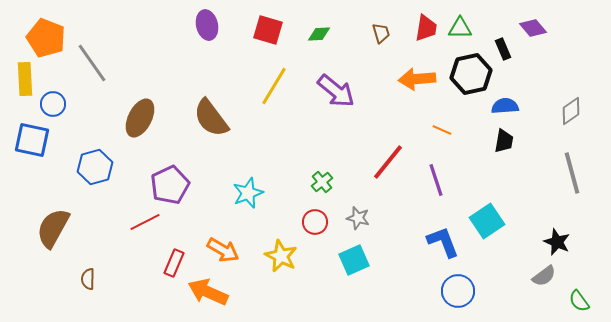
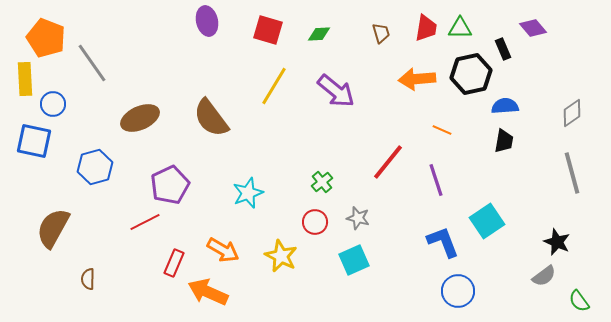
purple ellipse at (207, 25): moved 4 px up
gray diamond at (571, 111): moved 1 px right, 2 px down
brown ellipse at (140, 118): rotated 39 degrees clockwise
blue square at (32, 140): moved 2 px right, 1 px down
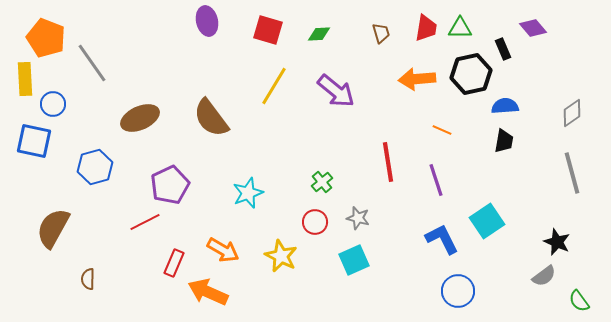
red line at (388, 162): rotated 48 degrees counterclockwise
blue L-shape at (443, 242): moved 1 px left, 3 px up; rotated 6 degrees counterclockwise
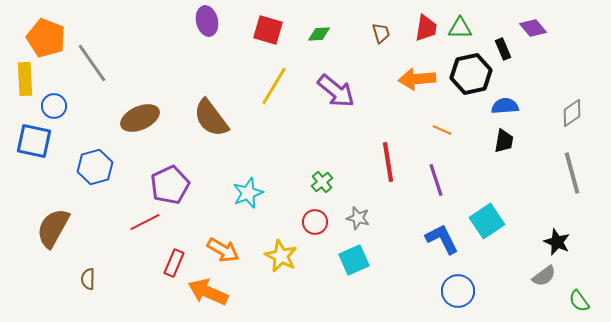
blue circle at (53, 104): moved 1 px right, 2 px down
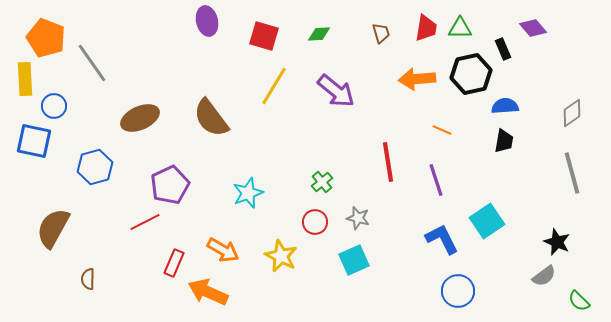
red square at (268, 30): moved 4 px left, 6 px down
green semicircle at (579, 301): rotated 10 degrees counterclockwise
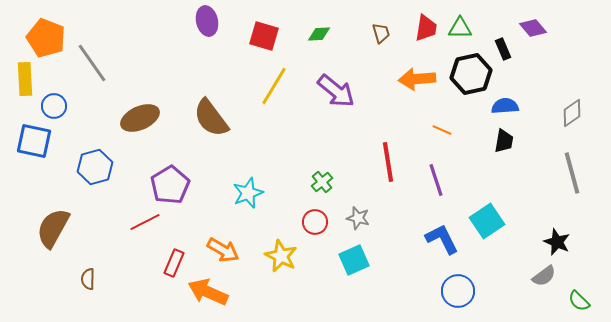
purple pentagon at (170, 185): rotated 6 degrees counterclockwise
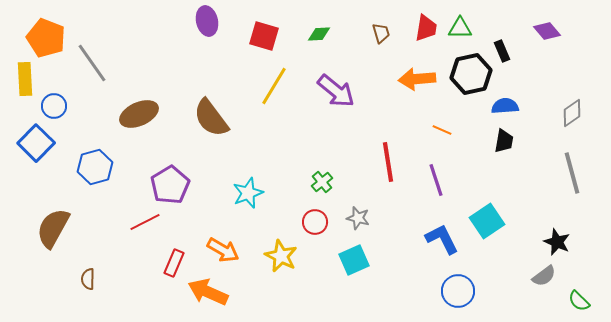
purple diamond at (533, 28): moved 14 px right, 3 px down
black rectangle at (503, 49): moved 1 px left, 2 px down
brown ellipse at (140, 118): moved 1 px left, 4 px up
blue square at (34, 141): moved 2 px right, 2 px down; rotated 33 degrees clockwise
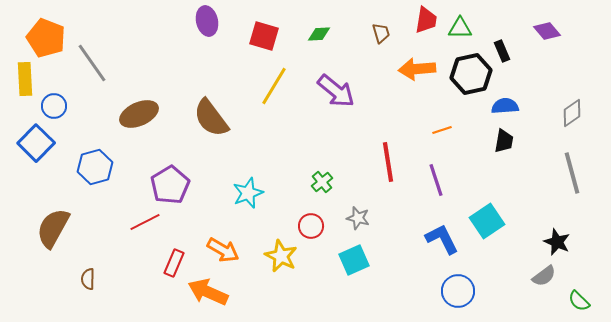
red trapezoid at (426, 28): moved 8 px up
orange arrow at (417, 79): moved 10 px up
orange line at (442, 130): rotated 42 degrees counterclockwise
red circle at (315, 222): moved 4 px left, 4 px down
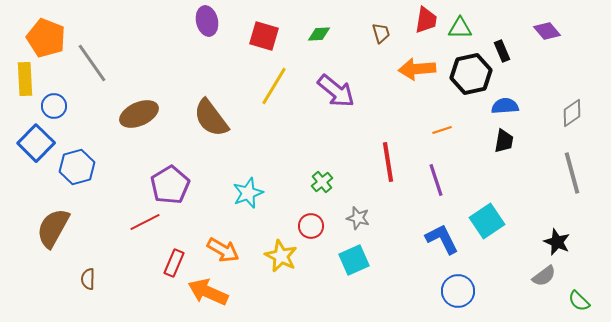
blue hexagon at (95, 167): moved 18 px left
